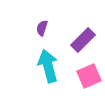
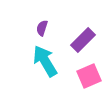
cyan arrow: moved 3 px left, 5 px up; rotated 16 degrees counterclockwise
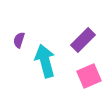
purple semicircle: moved 23 px left, 12 px down
cyan arrow: rotated 16 degrees clockwise
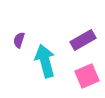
purple rectangle: rotated 15 degrees clockwise
pink square: moved 2 px left
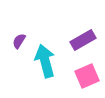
purple semicircle: moved 1 px down; rotated 14 degrees clockwise
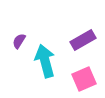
pink square: moved 3 px left, 3 px down
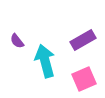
purple semicircle: moved 2 px left; rotated 70 degrees counterclockwise
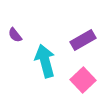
purple semicircle: moved 2 px left, 6 px up
pink square: moved 1 px left, 1 px down; rotated 20 degrees counterclockwise
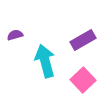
purple semicircle: rotated 112 degrees clockwise
